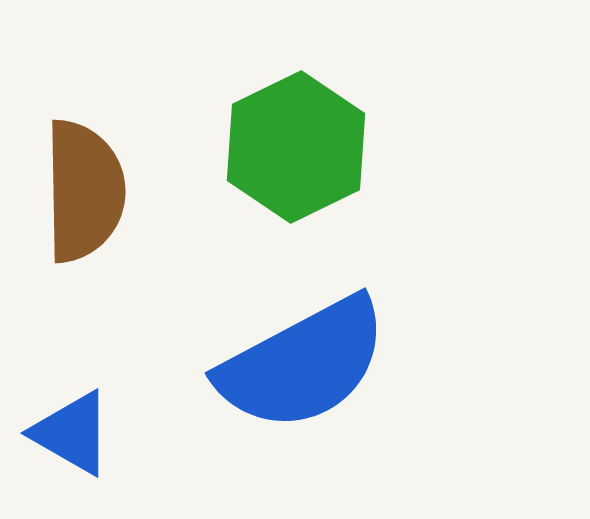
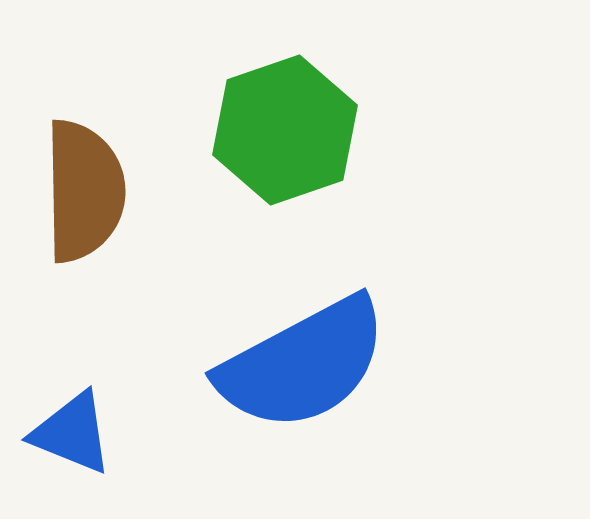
green hexagon: moved 11 px left, 17 px up; rotated 7 degrees clockwise
blue triangle: rotated 8 degrees counterclockwise
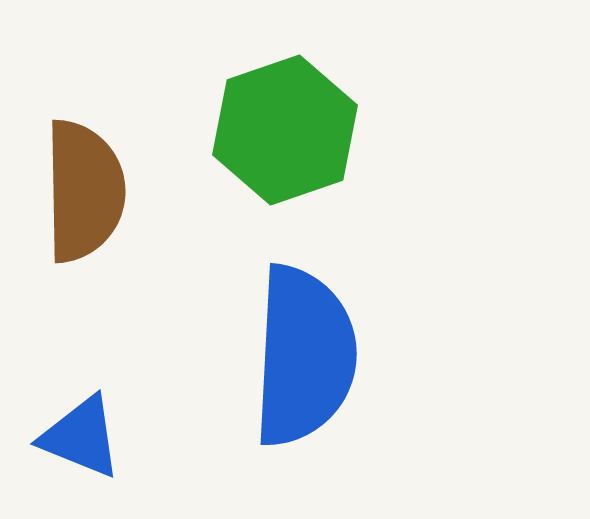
blue semicircle: moved 1 px right, 8 px up; rotated 59 degrees counterclockwise
blue triangle: moved 9 px right, 4 px down
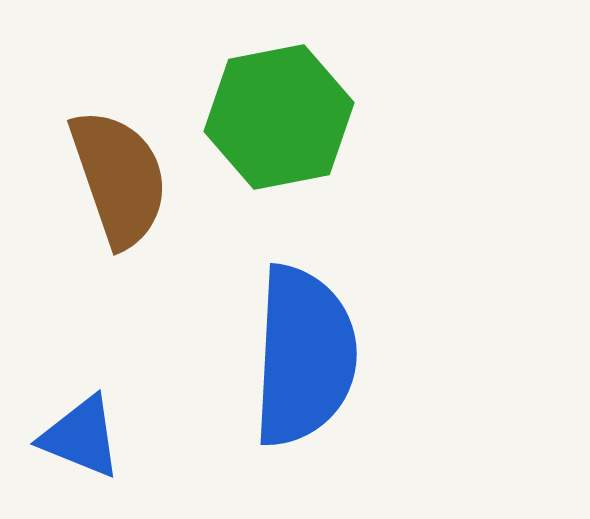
green hexagon: moved 6 px left, 13 px up; rotated 8 degrees clockwise
brown semicircle: moved 35 px right, 13 px up; rotated 18 degrees counterclockwise
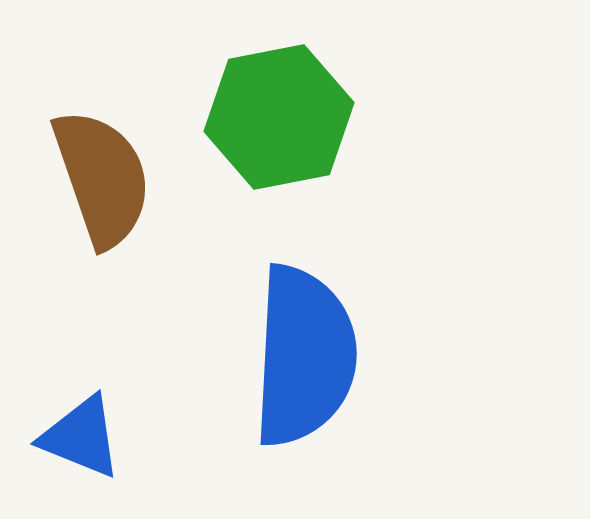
brown semicircle: moved 17 px left
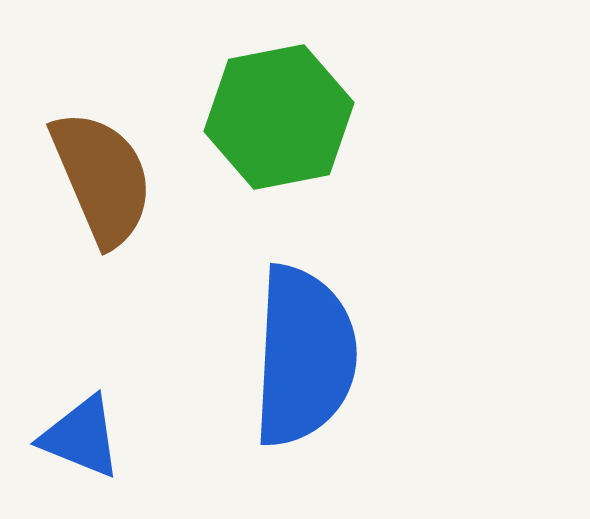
brown semicircle: rotated 4 degrees counterclockwise
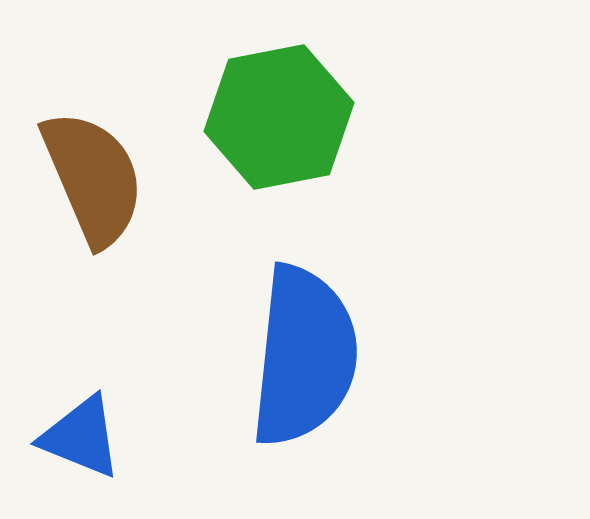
brown semicircle: moved 9 px left
blue semicircle: rotated 3 degrees clockwise
